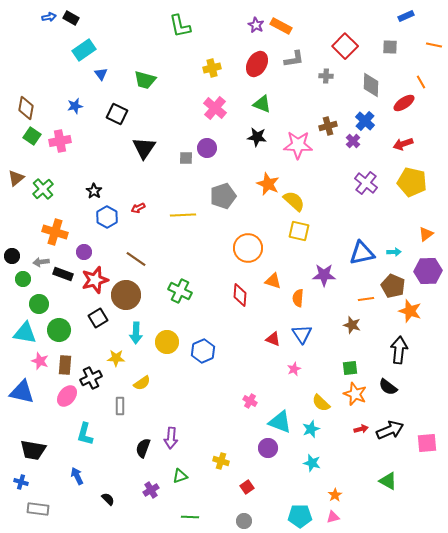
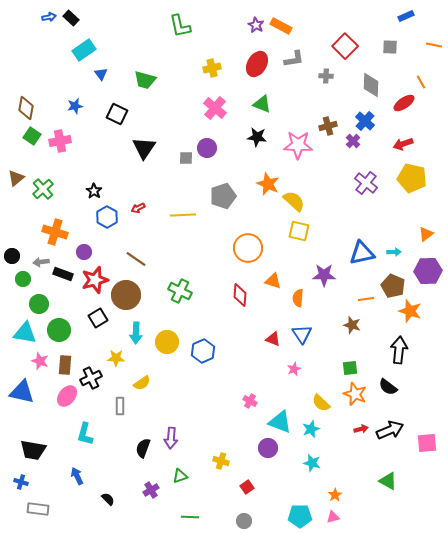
black rectangle at (71, 18): rotated 14 degrees clockwise
yellow pentagon at (412, 182): moved 4 px up
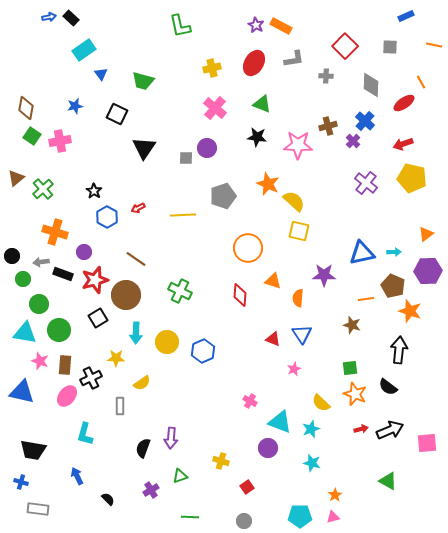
red ellipse at (257, 64): moved 3 px left, 1 px up
green trapezoid at (145, 80): moved 2 px left, 1 px down
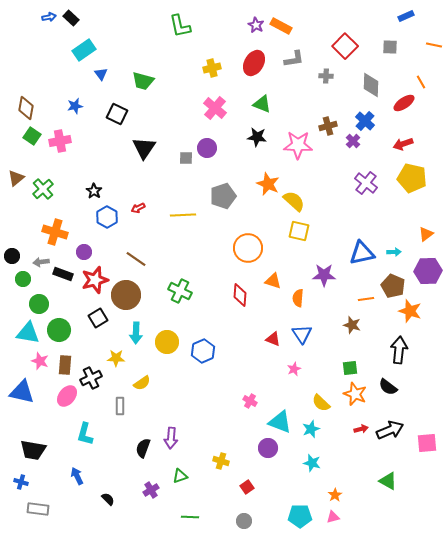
cyan triangle at (25, 333): moved 3 px right
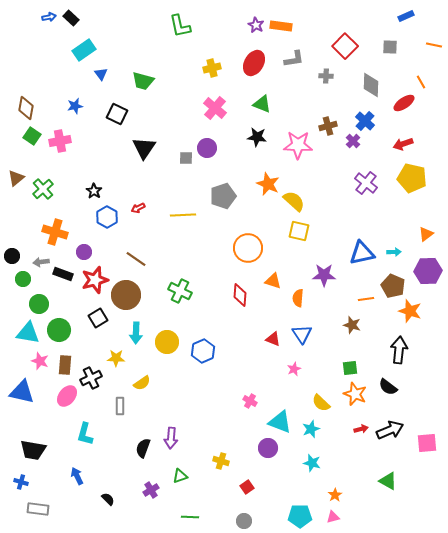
orange rectangle at (281, 26): rotated 20 degrees counterclockwise
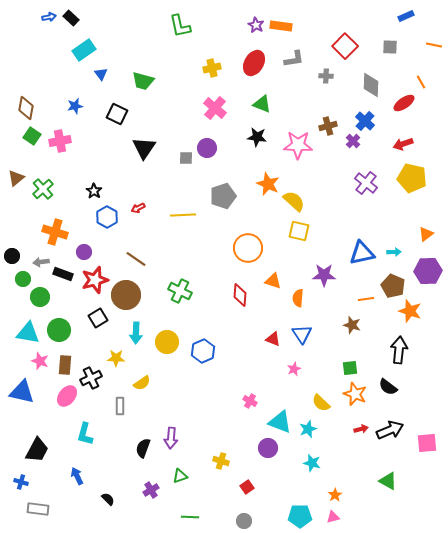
green circle at (39, 304): moved 1 px right, 7 px up
cyan star at (311, 429): moved 3 px left
black trapezoid at (33, 450): moved 4 px right; rotated 72 degrees counterclockwise
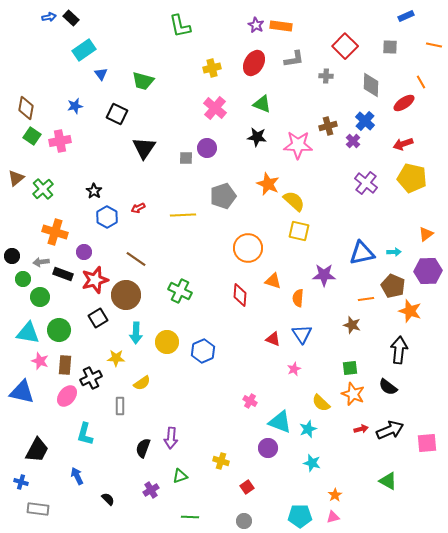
orange star at (355, 394): moved 2 px left
